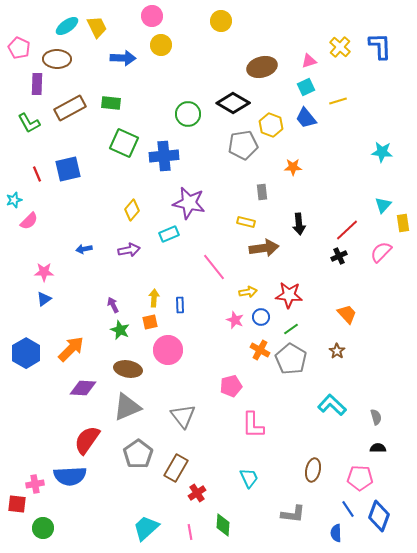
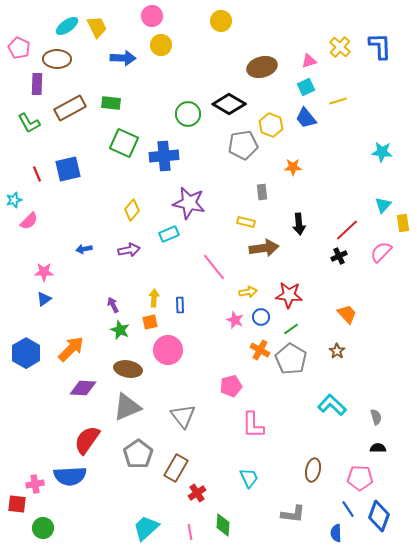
black diamond at (233, 103): moved 4 px left, 1 px down
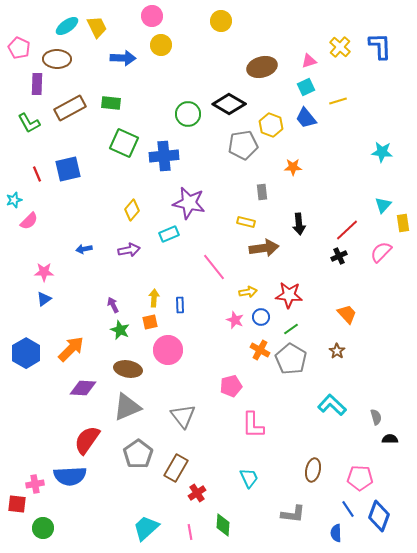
black semicircle at (378, 448): moved 12 px right, 9 px up
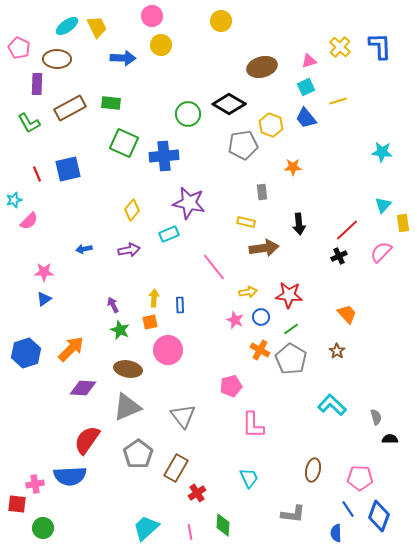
blue hexagon at (26, 353): rotated 12 degrees clockwise
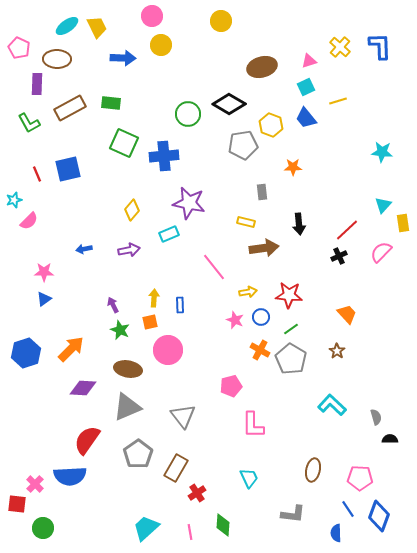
pink cross at (35, 484): rotated 36 degrees counterclockwise
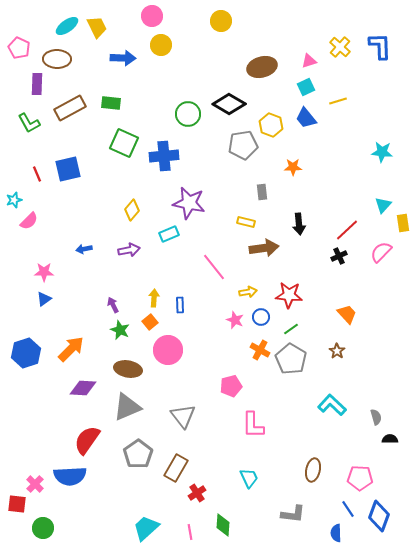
orange square at (150, 322): rotated 28 degrees counterclockwise
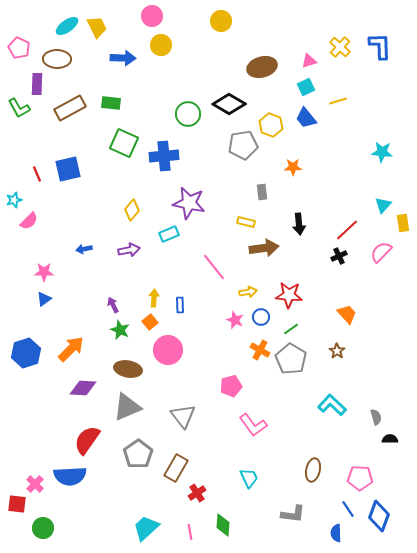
green L-shape at (29, 123): moved 10 px left, 15 px up
pink L-shape at (253, 425): rotated 36 degrees counterclockwise
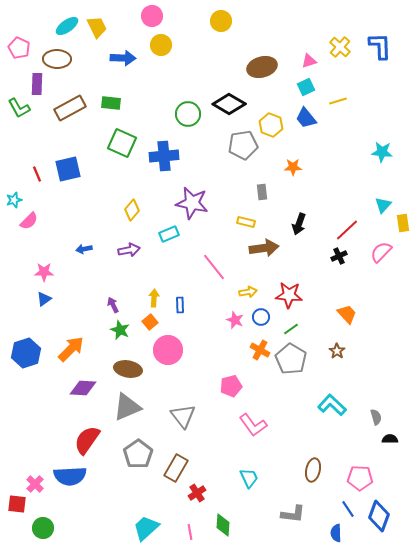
green square at (124, 143): moved 2 px left
purple star at (189, 203): moved 3 px right
black arrow at (299, 224): rotated 25 degrees clockwise
